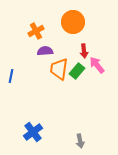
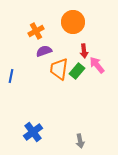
purple semicircle: moved 1 px left; rotated 14 degrees counterclockwise
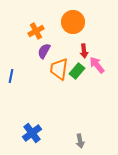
purple semicircle: rotated 42 degrees counterclockwise
blue cross: moved 1 px left, 1 px down
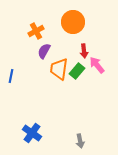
blue cross: rotated 18 degrees counterclockwise
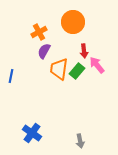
orange cross: moved 3 px right, 1 px down
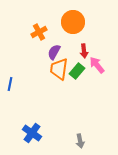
purple semicircle: moved 10 px right, 1 px down
blue line: moved 1 px left, 8 px down
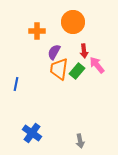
orange cross: moved 2 px left, 1 px up; rotated 28 degrees clockwise
blue line: moved 6 px right
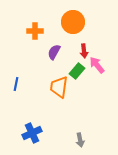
orange cross: moved 2 px left
orange trapezoid: moved 18 px down
blue cross: rotated 30 degrees clockwise
gray arrow: moved 1 px up
